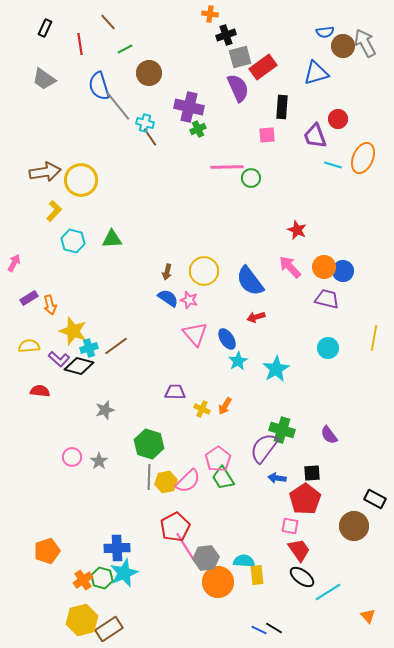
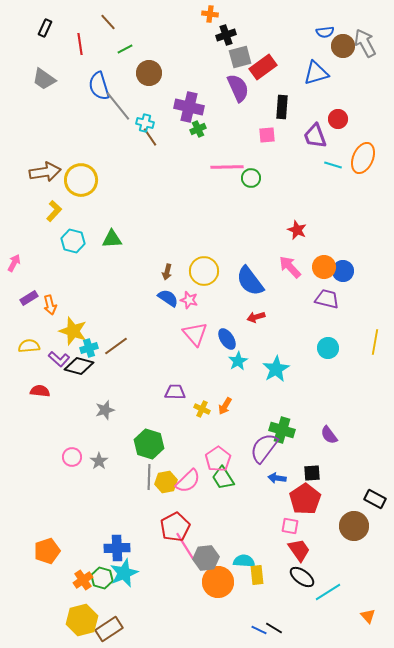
yellow line at (374, 338): moved 1 px right, 4 px down
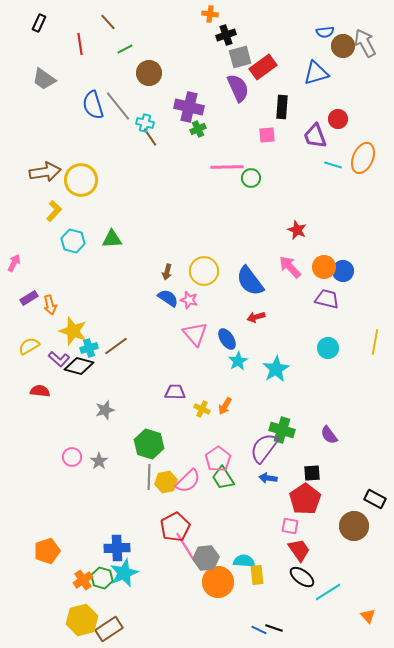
black rectangle at (45, 28): moved 6 px left, 5 px up
blue semicircle at (99, 86): moved 6 px left, 19 px down
yellow semicircle at (29, 346): rotated 25 degrees counterclockwise
blue arrow at (277, 478): moved 9 px left
black line at (274, 628): rotated 12 degrees counterclockwise
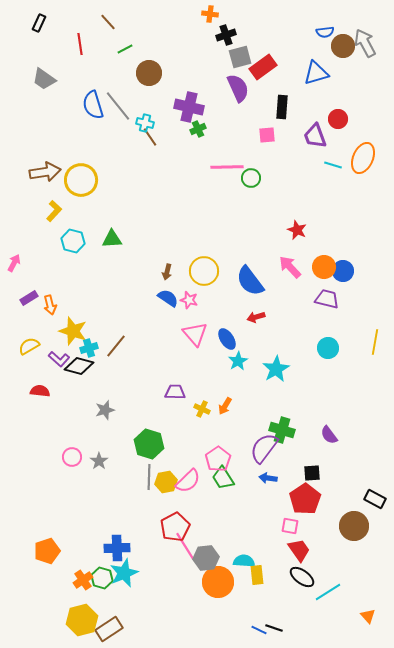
brown line at (116, 346): rotated 15 degrees counterclockwise
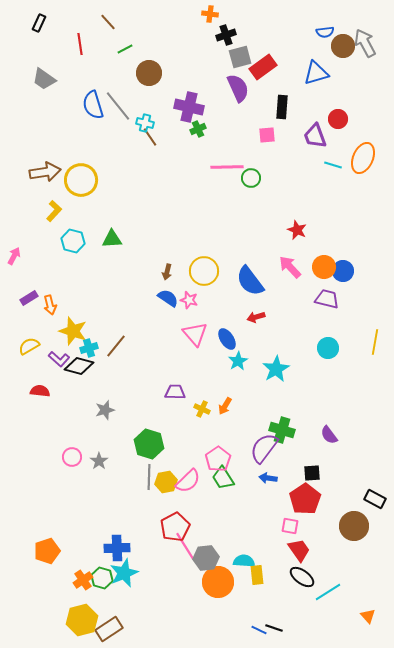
pink arrow at (14, 263): moved 7 px up
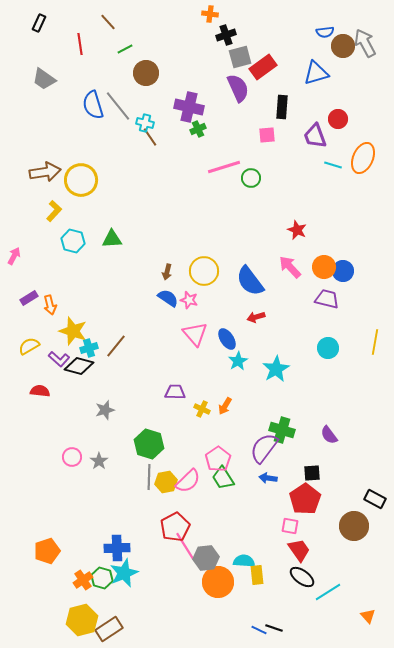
brown circle at (149, 73): moved 3 px left
pink line at (227, 167): moved 3 px left; rotated 16 degrees counterclockwise
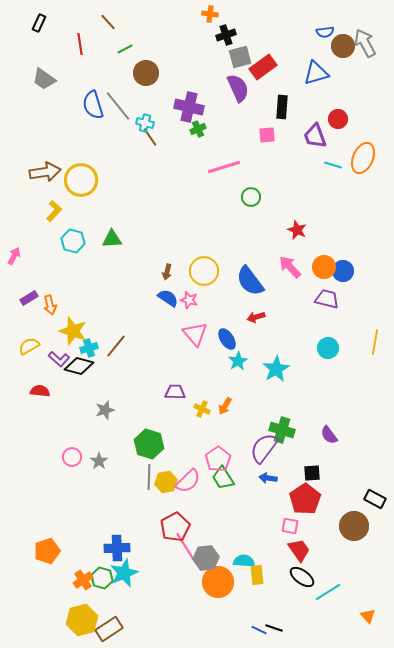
green circle at (251, 178): moved 19 px down
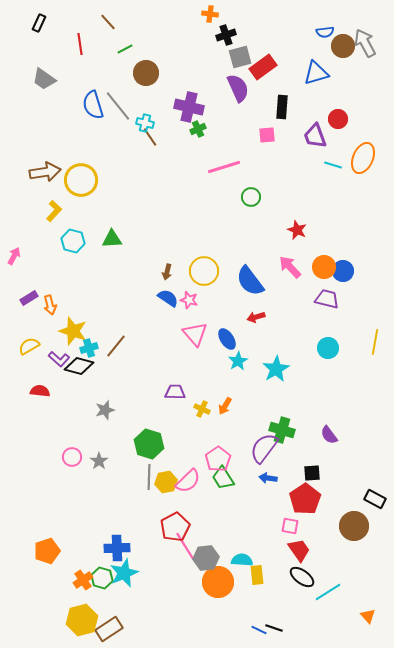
cyan semicircle at (244, 561): moved 2 px left, 1 px up
